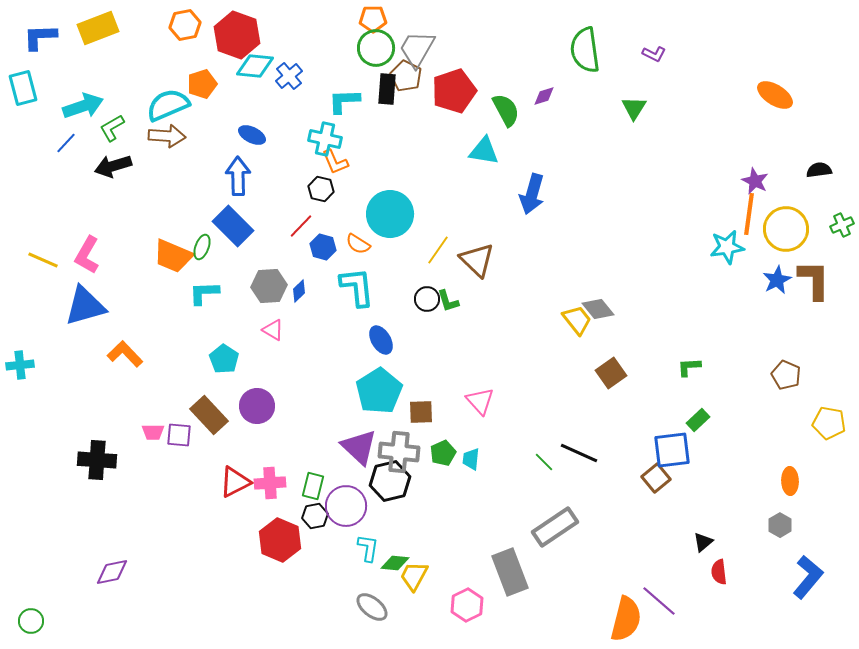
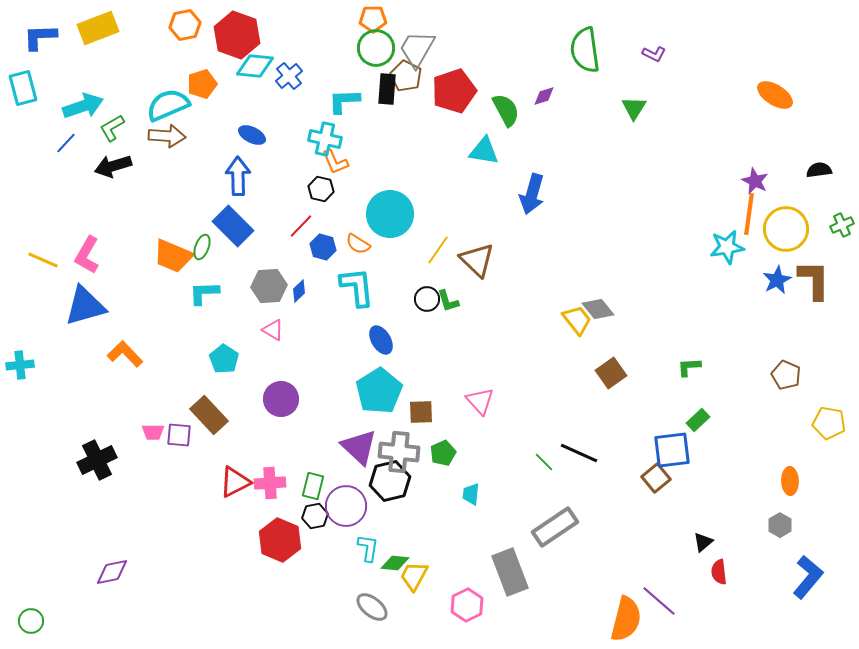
purple circle at (257, 406): moved 24 px right, 7 px up
cyan trapezoid at (471, 459): moved 35 px down
black cross at (97, 460): rotated 30 degrees counterclockwise
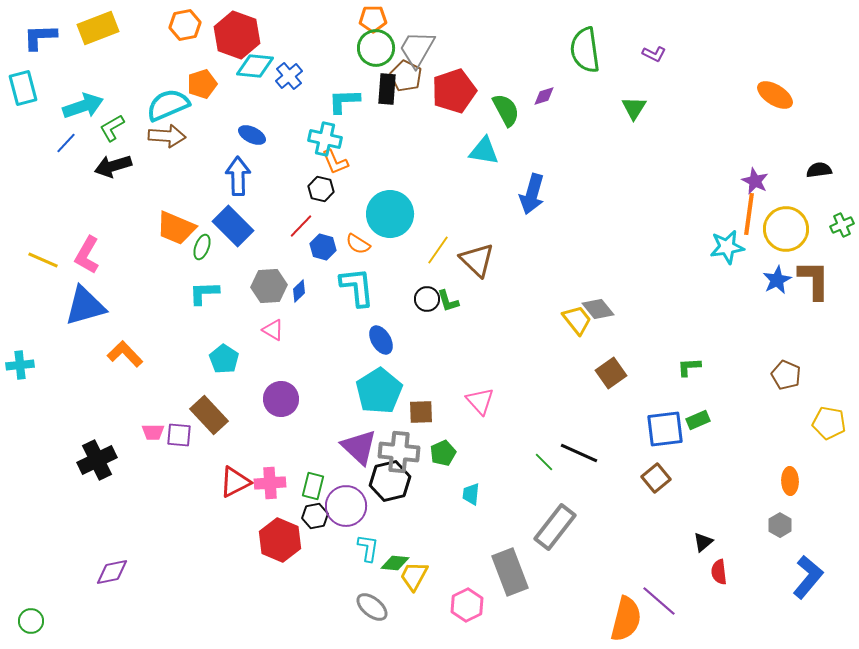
orange trapezoid at (173, 256): moved 3 px right, 28 px up
green rectangle at (698, 420): rotated 20 degrees clockwise
blue square at (672, 450): moved 7 px left, 21 px up
gray rectangle at (555, 527): rotated 18 degrees counterclockwise
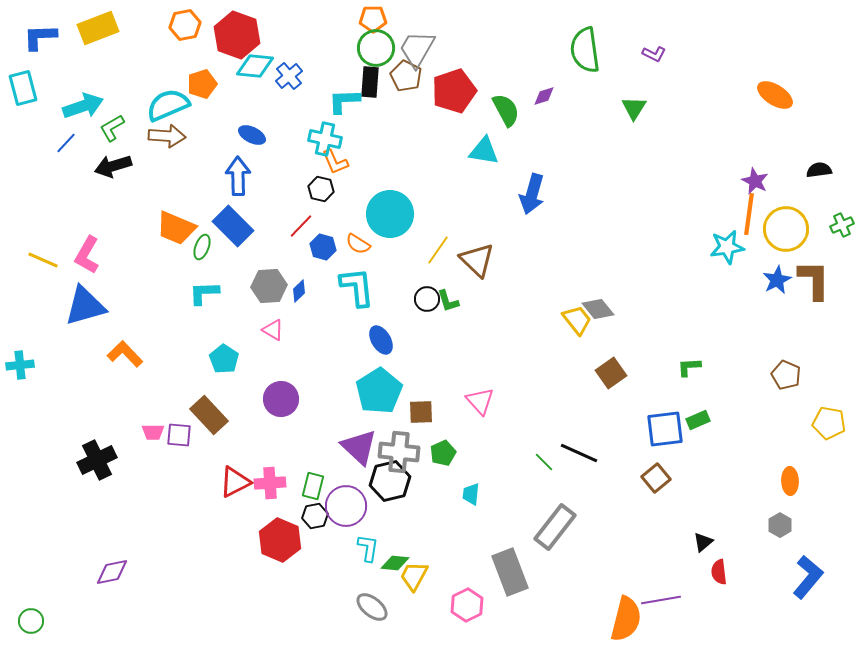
black rectangle at (387, 89): moved 17 px left, 7 px up
purple line at (659, 601): moved 2 px right, 1 px up; rotated 51 degrees counterclockwise
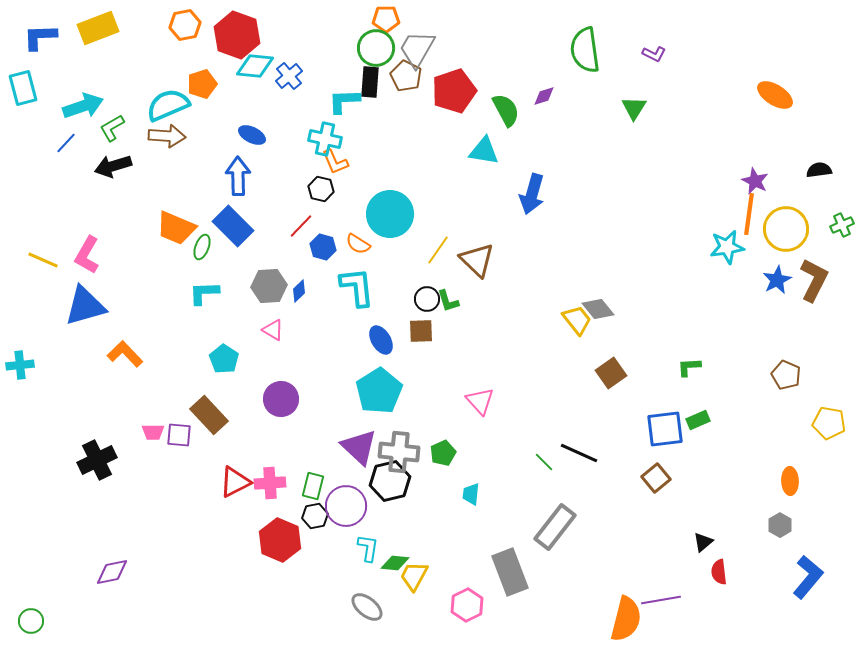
orange pentagon at (373, 19): moved 13 px right
brown L-shape at (814, 280): rotated 27 degrees clockwise
brown square at (421, 412): moved 81 px up
gray ellipse at (372, 607): moved 5 px left
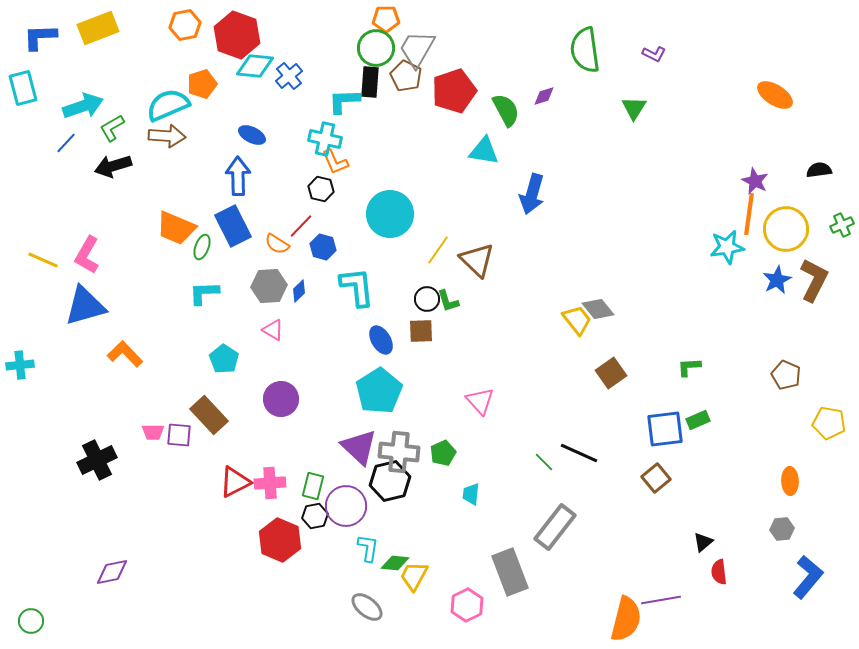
blue rectangle at (233, 226): rotated 18 degrees clockwise
orange semicircle at (358, 244): moved 81 px left
gray hexagon at (780, 525): moved 2 px right, 4 px down; rotated 25 degrees clockwise
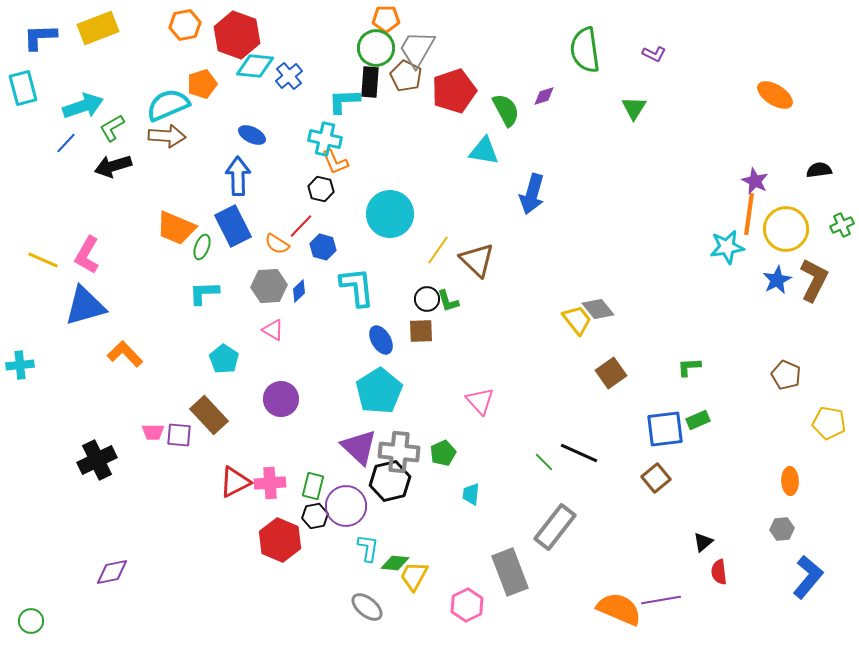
orange semicircle at (626, 619): moved 7 px left, 10 px up; rotated 81 degrees counterclockwise
